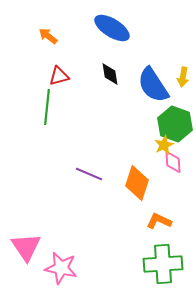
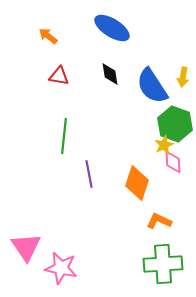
red triangle: rotated 25 degrees clockwise
blue semicircle: moved 1 px left, 1 px down
green line: moved 17 px right, 29 px down
purple line: rotated 56 degrees clockwise
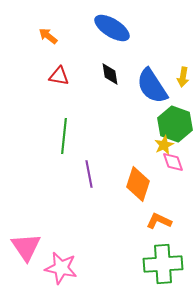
pink diamond: rotated 15 degrees counterclockwise
orange diamond: moved 1 px right, 1 px down
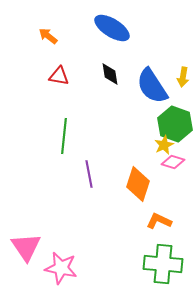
pink diamond: rotated 55 degrees counterclockwise
green cross: rotated 9 degrees clockwise
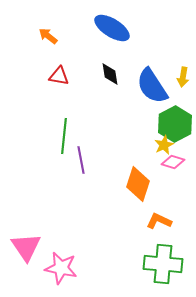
green hexagon: rotated 12 degrees clockwise
purple line: moved 8 px left, 14 px up
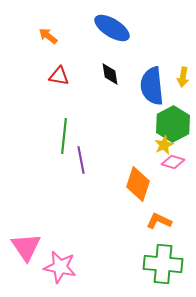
blue semicircle: rotated 27 degrees clockwise
green hexagon: moved 2 px left
pink star: moved 1 px left, 1 px up
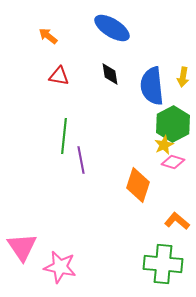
orange diamond: moved 1 px down
orange L-shape: moved 18 px right; rotated 15 degrees clockwise
pink triangle: moved 4 px left
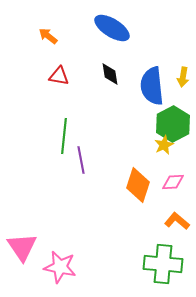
pink diamond: moved 20 px down; rotated 20 degrees counterclockwise
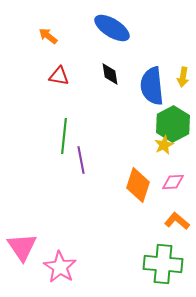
pink star: rotated 20 degrees clockwise
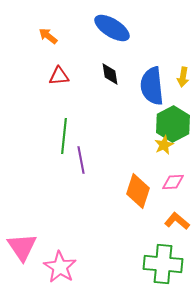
red triangle: rotated 15 degrees counterclockwise
orange diamond: moved 6 px down
